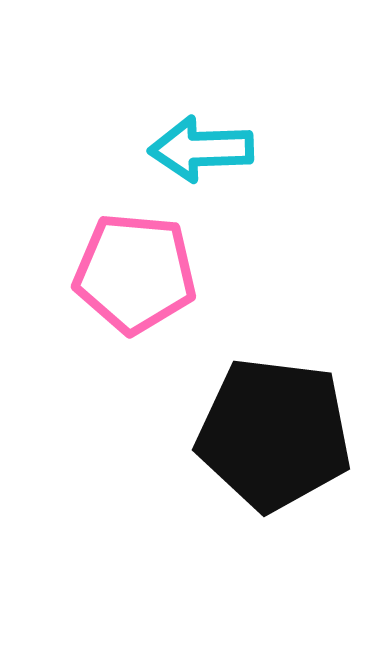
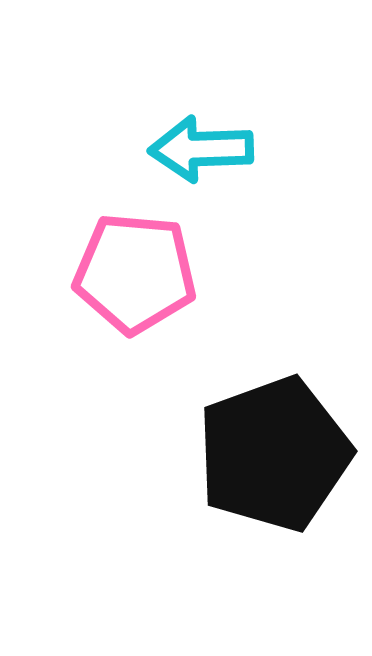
black pentagon: moved 20 px down; rotated 27 degrees counterclockwise
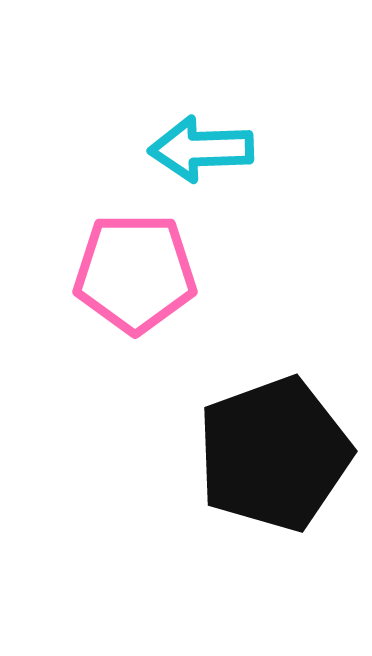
pink pentagon: rotated 5 degrees counterclockwise
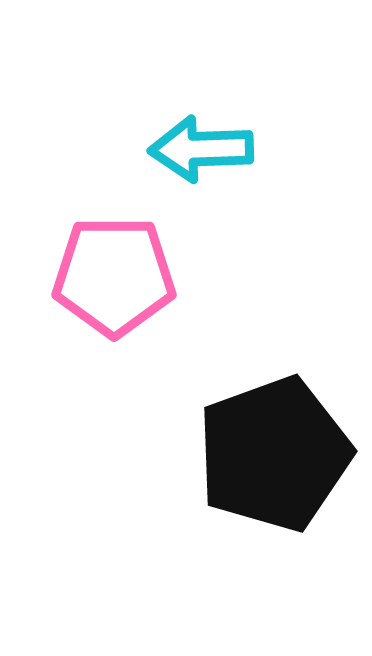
pink pentagon: moved 21 px left, 3 px down
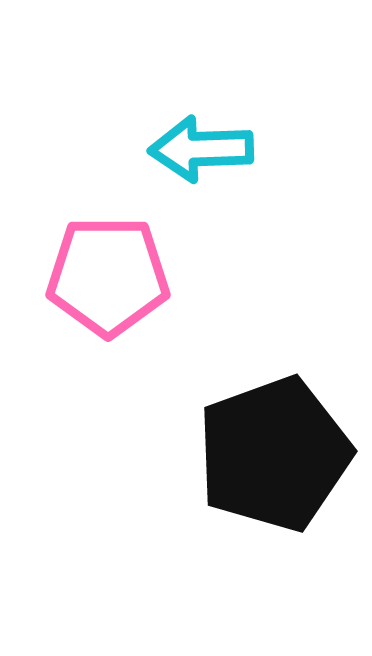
pink pentagon: moved 6 px left
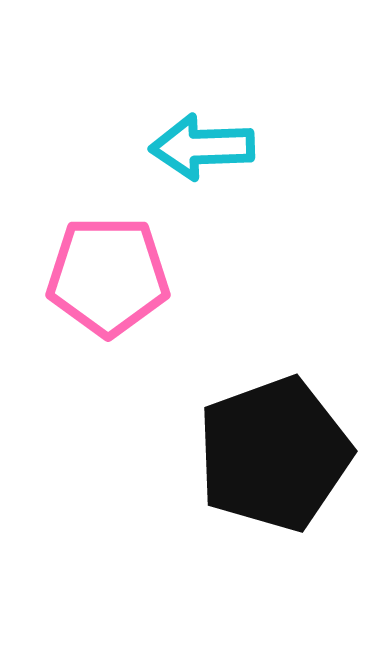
cyan arrow: moved 1 px right, 2 px up
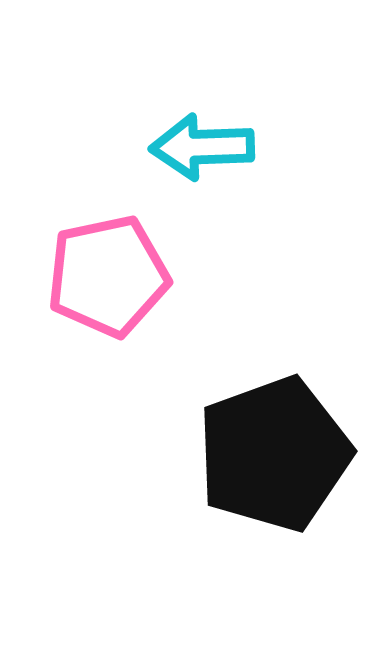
pink pentagon: rotated 12 degrees counterclockwise
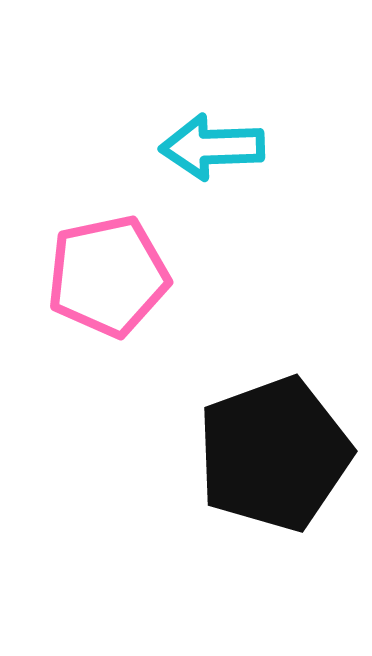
cyan arrow: moved 10 px right
